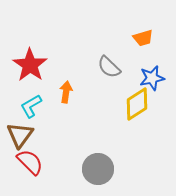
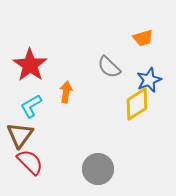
blue star: moved 3 px left, 2 px down; rotated 10 degrees counterclockwise
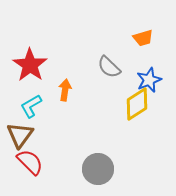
orange arrow: moved 1 px left, 2 px up
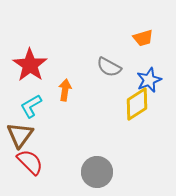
gray semicircle: rotated 15 degrees counterclockwise
gray circle: moved 1 px left, 3 px down
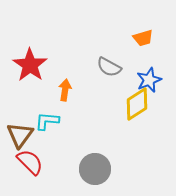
cyan L-shape: moved 16 px right, 15 px down; rotated 35 degrees clockwise
gray circle: moved 2 px left, 3 px up
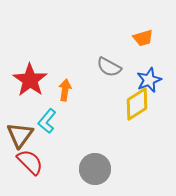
red star: moved 15 px down
cyan L-shape: rotated 55 degrees counterclockwise
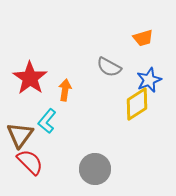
red star: moved 2 px up
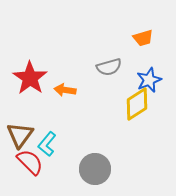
gray semicircle: rotated 45 degrees counterclockwise
orange arrow: rotated 90 degrees counterclockwise
cyan L-shape: moved 23 px down
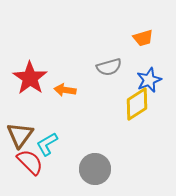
cyan L-shape: rotated 20 degrees clockwise
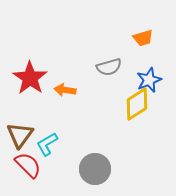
red semicircle: moved 2 px left, 3 px down
